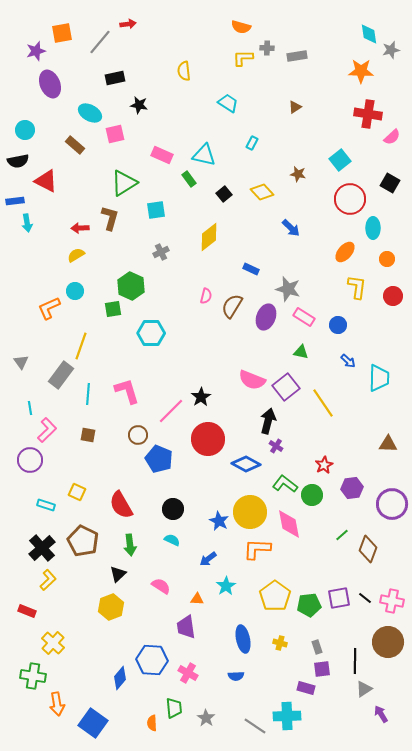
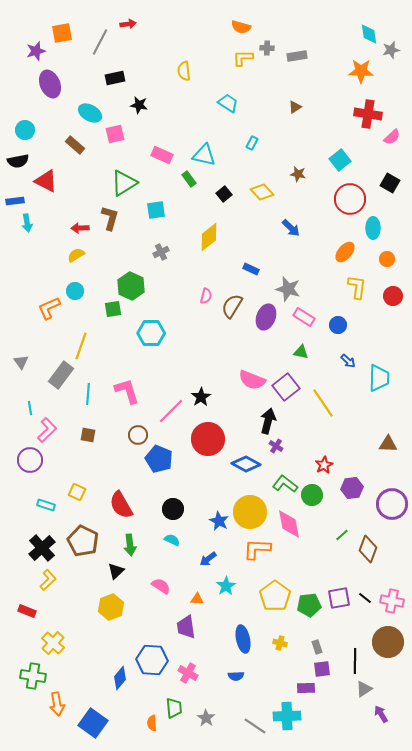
gray line at (100, 42): rotated 12 degrees counterclockwise
black triangle at (118, 574): moved 2 px left, 3 px up
purple rectangle at (306, 688): rotated 18 degrees counterclockwise
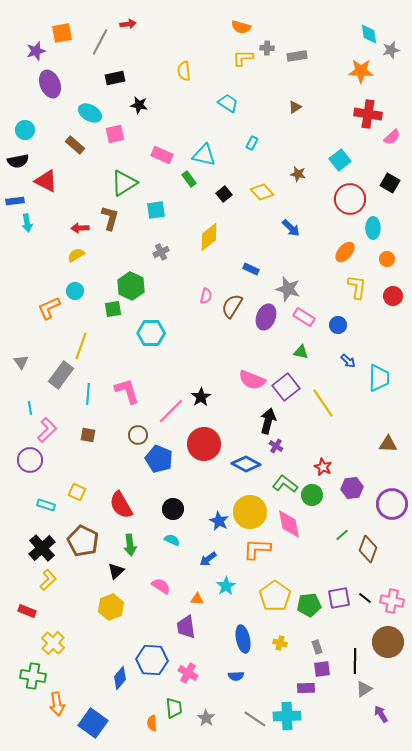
red circle at (208, 439): moved 4 px left, 5 px down
red star at (324, 465): moved 1 px left, 2 px down; rotated 18 degrees counterclockwise
gray line at (255, 726): moved 7 px up
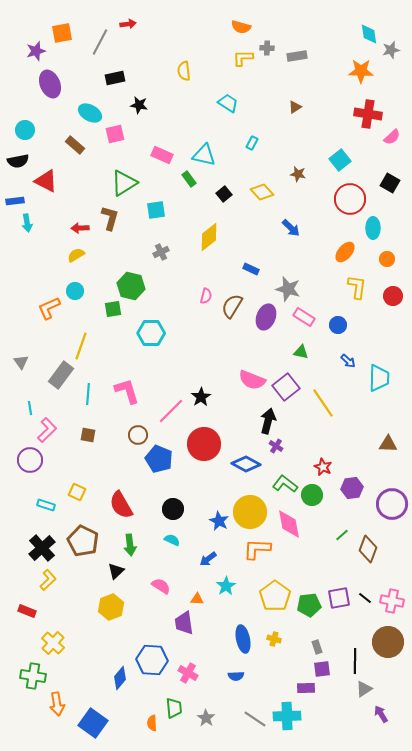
green hexagon at (131, 286): rotated 12 degrees counterclockwise
purple trapezoid at (186, 627): moved 2 px left, 4 px up
yellow cross at (280, 643): moved 6 px left, 4 px up
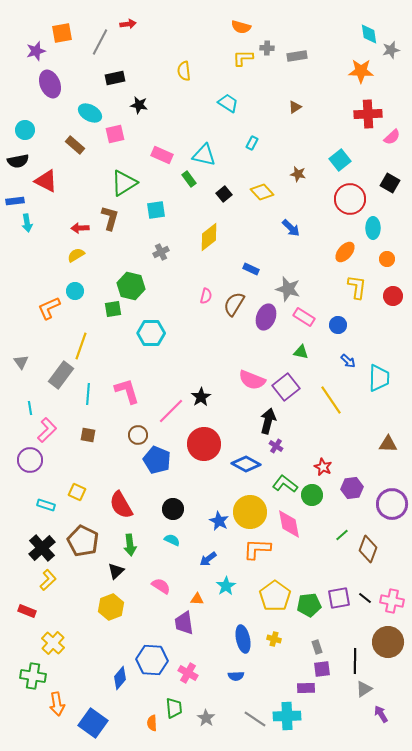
red cross at (368, 114): rotated 12 degrees counterclockwise
brown semicircle at (232, 306): moved 2 px right, 2 px up
yellow line at (323, 403): moved 8 px right, 3 px up
blue pentagon at (159, 459): moved 2 px left, 1 px down
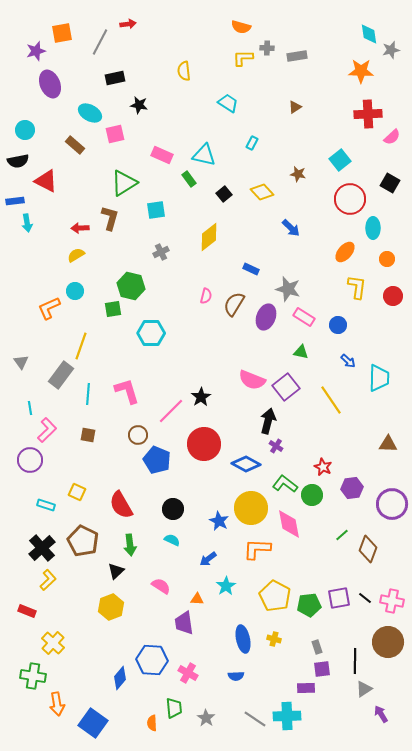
yellow circle at (250, 512): moved 1 px right, 4 px up
yellow pentagon at (275, 596): rotated 8 degrees counterclockwise
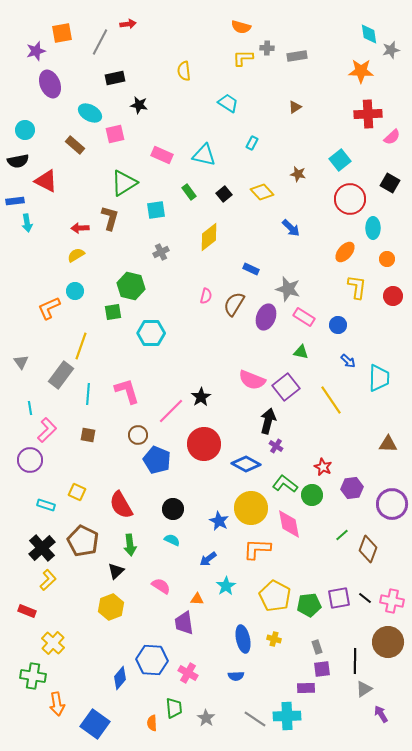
green rectangle at (189, 179): moved 13 px down
green square at (113, 309): moved 3 px down
blue square at (93, 723): moved 2 px right, 1 px down
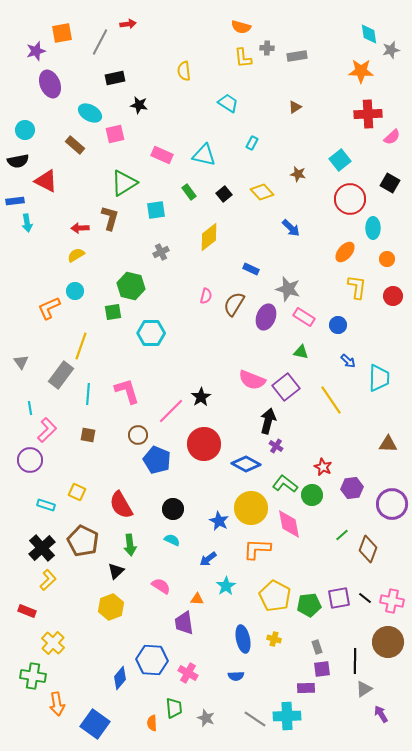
yellow L-shape at (243, 58): rotated 95 degrees counterclockwise
gray star at (206, 718): rotated 12 degrees counterclockwise
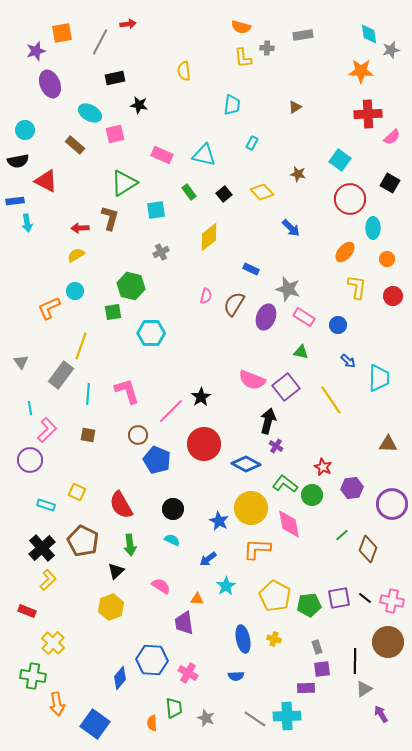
gray rectangle at (297, 56): moved 6 px right, 21 px up
cyan trapezoid at (228, 103): moved 4 px right, 2 px down; rotated 65 degrees clockwise
cyan square at (340, 160): rotated 15 degrees counterclockwise
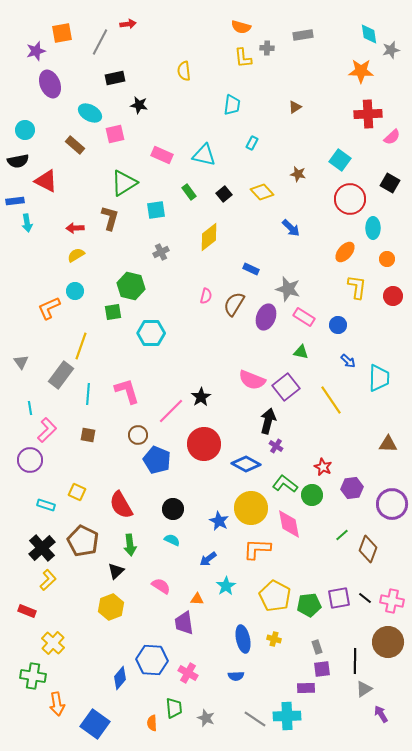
red arrow at (80, 228): moved 5 px left
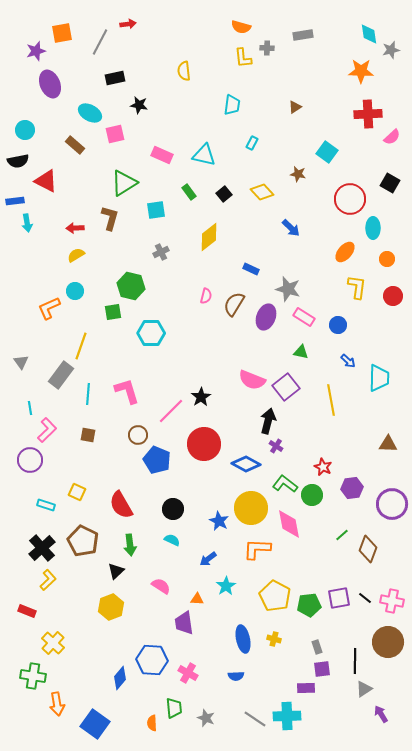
cyan square at (340, 160): moved 13 px left, 8 px up
yellow line at (331, 400): rotated 24 degrees clockwise
